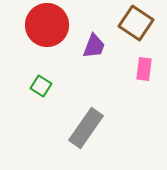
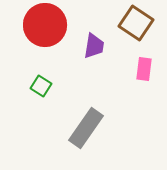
red circle: moved 2 px left
purple trapezoid: rotated 12 degrees counterclockwise
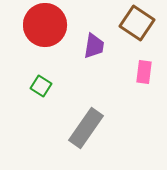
brown square: moved 1 px right
pink rectangle: moved 3 px down
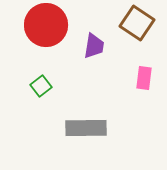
red circle: moved 1 px right
pink rectangle: moved 6 px down
green square: rotated 20 degrees clockwise
gray rectangle: rotated 54 degrees clockwise
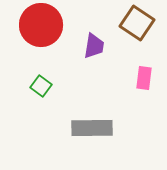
red circle: moved 5 px left
green square: rotated 15 degrees counterclockwise
gray rectangle: moved 6 px right
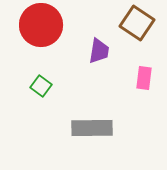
purple trapezoid: moved 5 px right, 5 px down
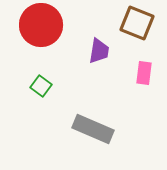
brown square: rotated 12 degrees counterclockwise
pink rectangle: moved 5 px up
gray rectangle: moved 1 px right, 1 px down; rotated 24 degrees clockwise
